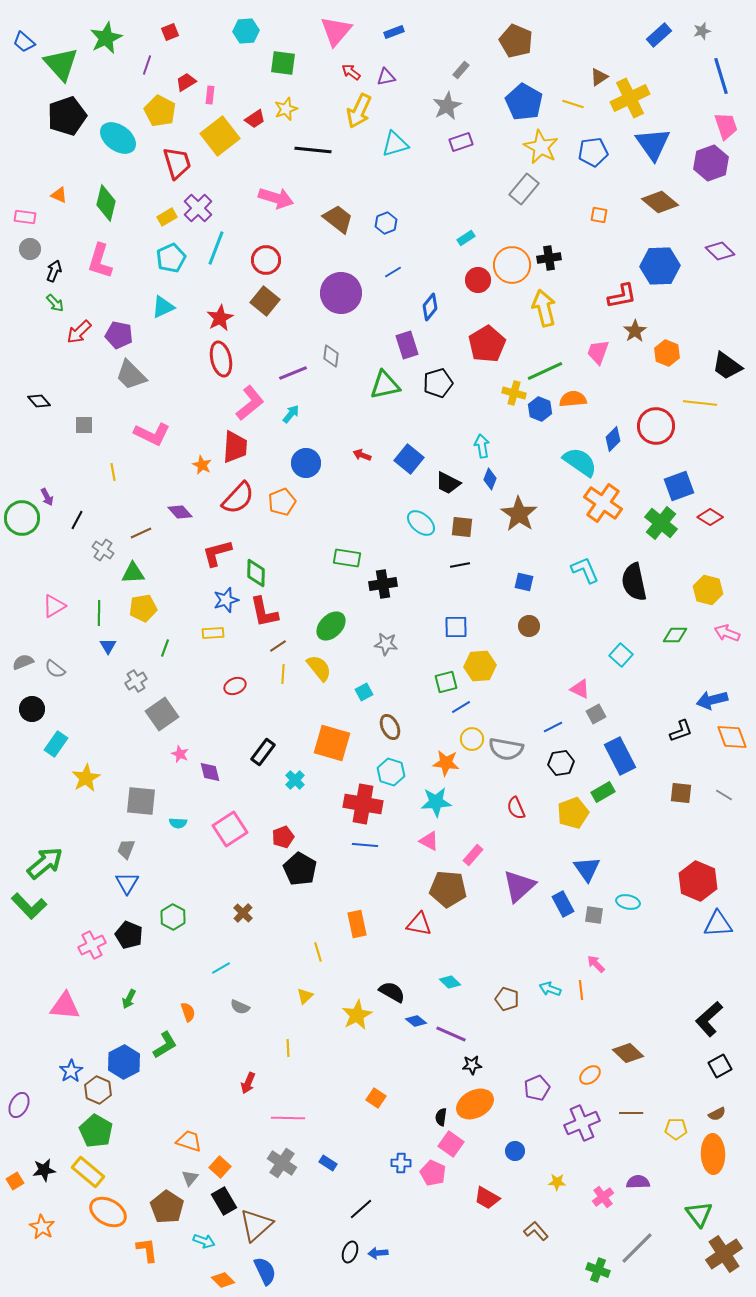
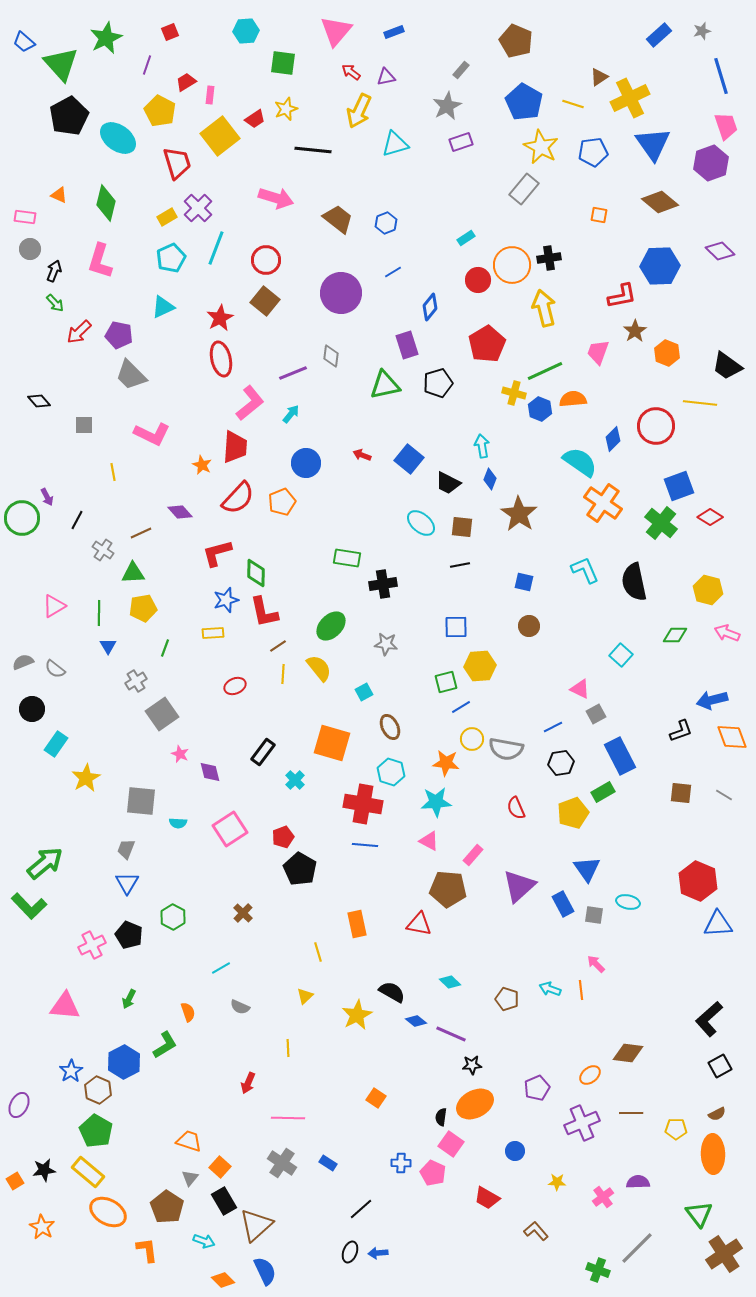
black pentagon at (67, 116): moved 2 px right; rotated 9 degrees counterclockwise
brown diamond at (628, 1053): rotated 36 degrees counterclockwise
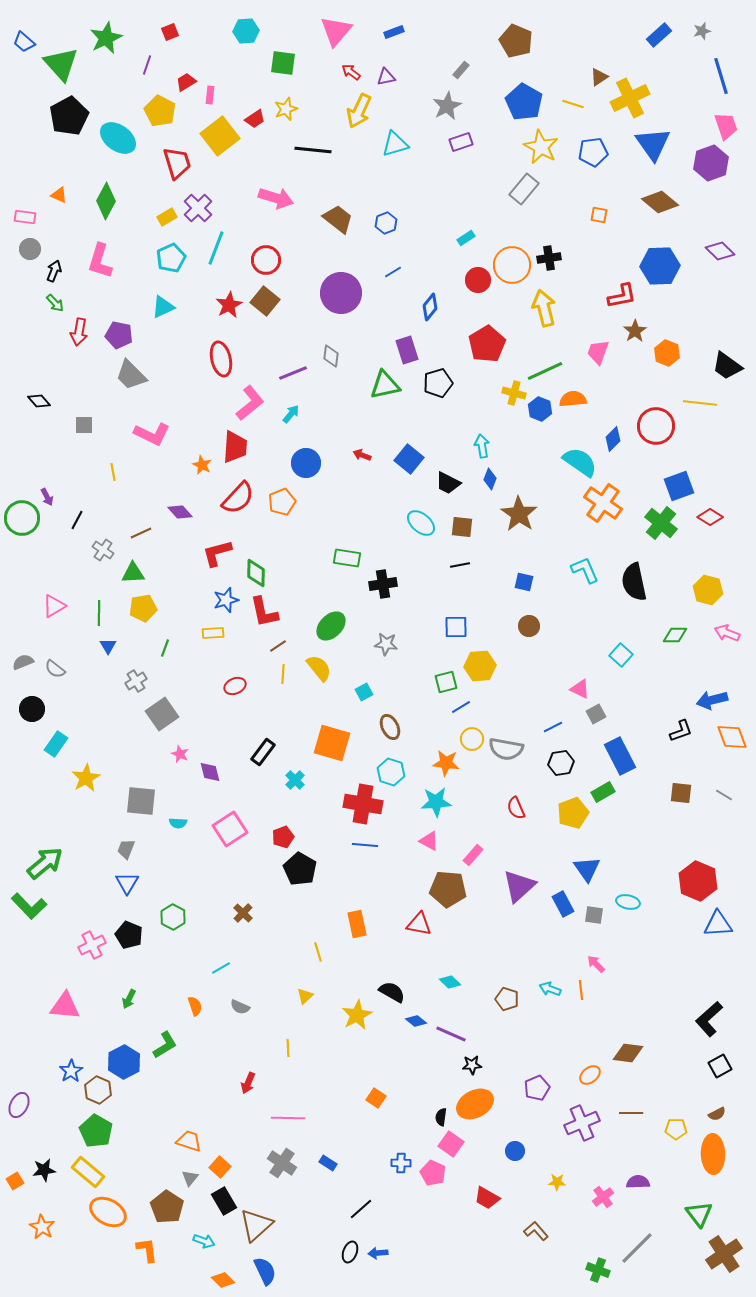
green diamond at (106, 203): moved 2 px up; rotated 15 degrees clockwise
red star at (220, 318): moved 9 px right, 13 px up
red arrow at (79, 332): rotated 36 degrees counterclockwise
purple rectangle at (407, 345): moved 5 px down
orange semicircle at (188, 1012): moved 7 px right, 6 px up
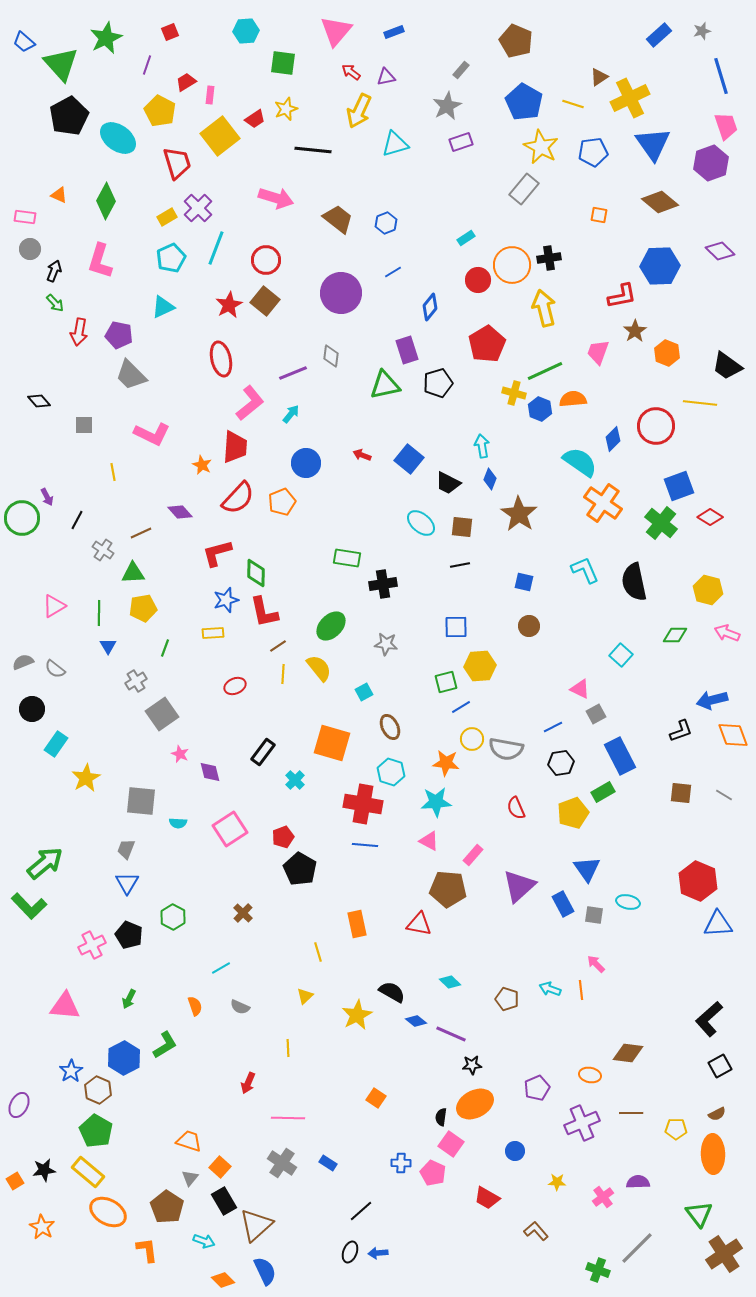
orange diamond at (732, 737): moved 1 px right, 2 px up
blue hexagon at (124, 1062): moved 4 px up
orange ellipse at (590, 1075): rotated 50 degrees clockwise
black line at (361, 1209): moved 2 px down
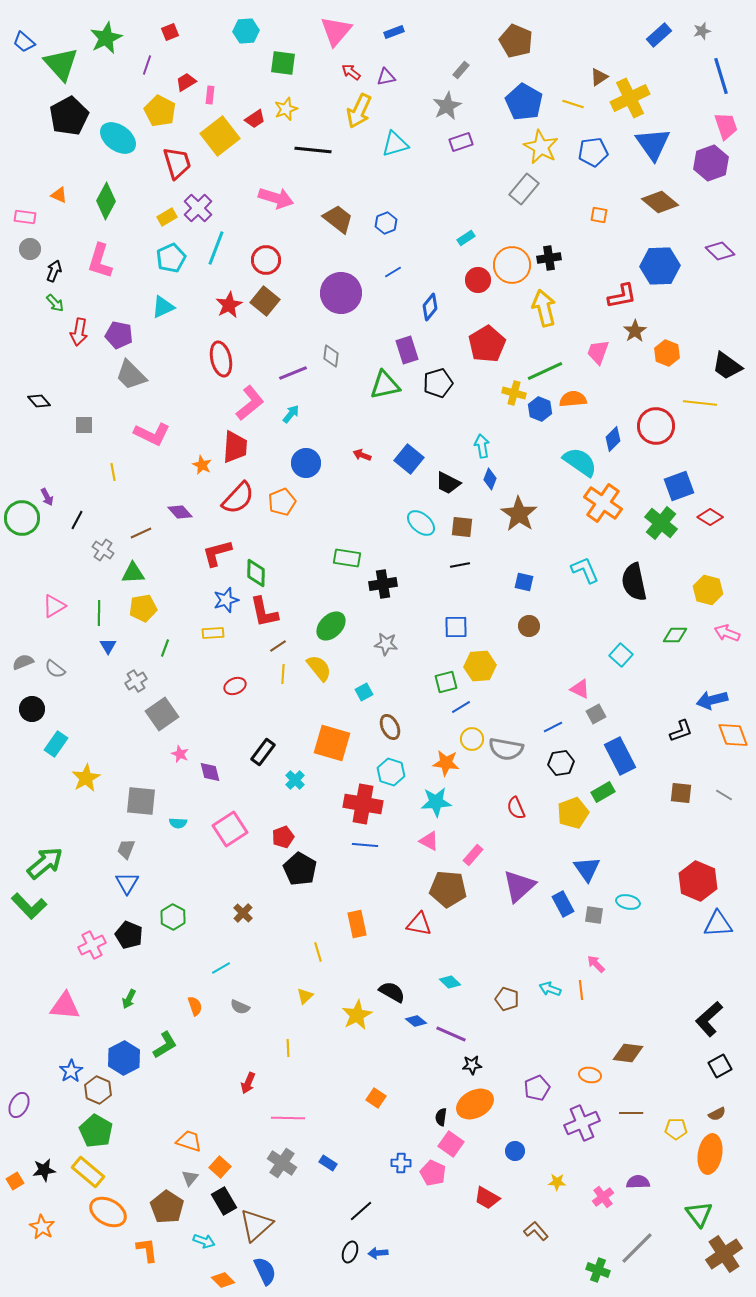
orange ellipse at (713, 1154): moved 3 px left; rotated 12 degrees clockwise
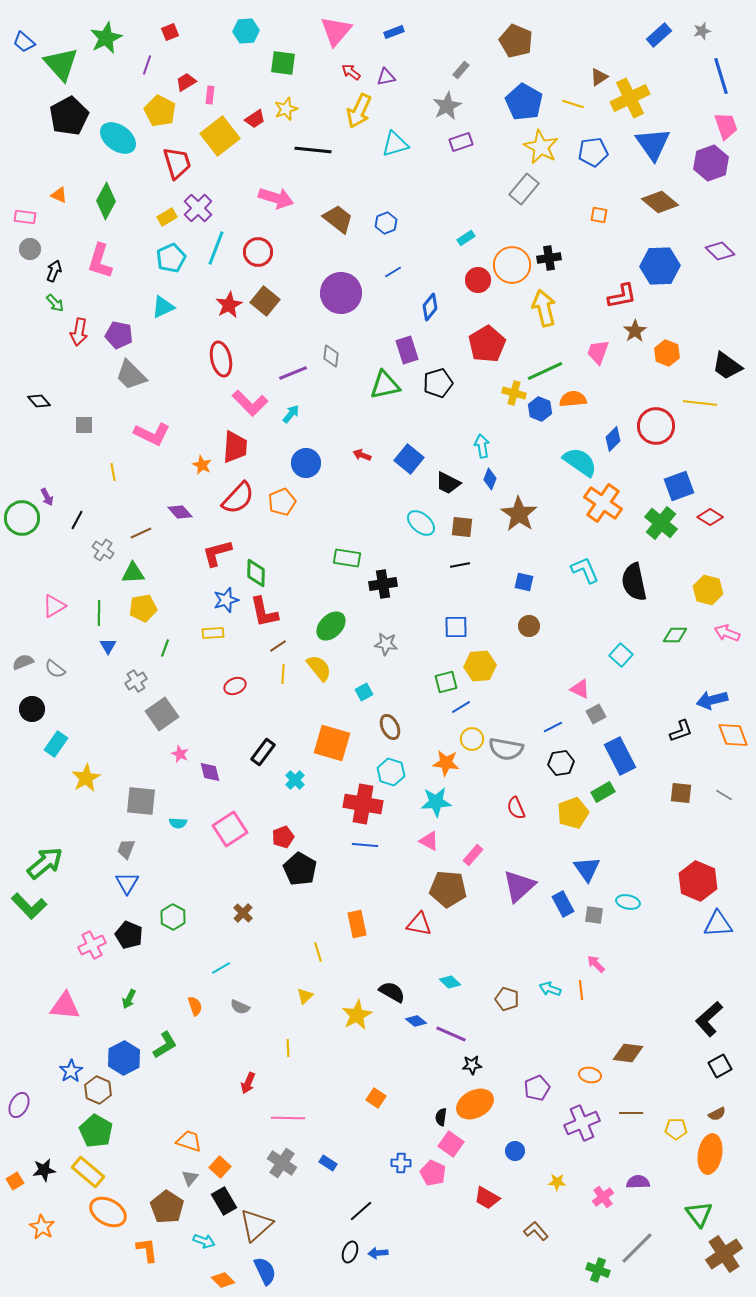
red circle at (266, 260): moved 8 px left, 8 px up
pink L-shape at (250, 403): rotated 84 degrees clockwise
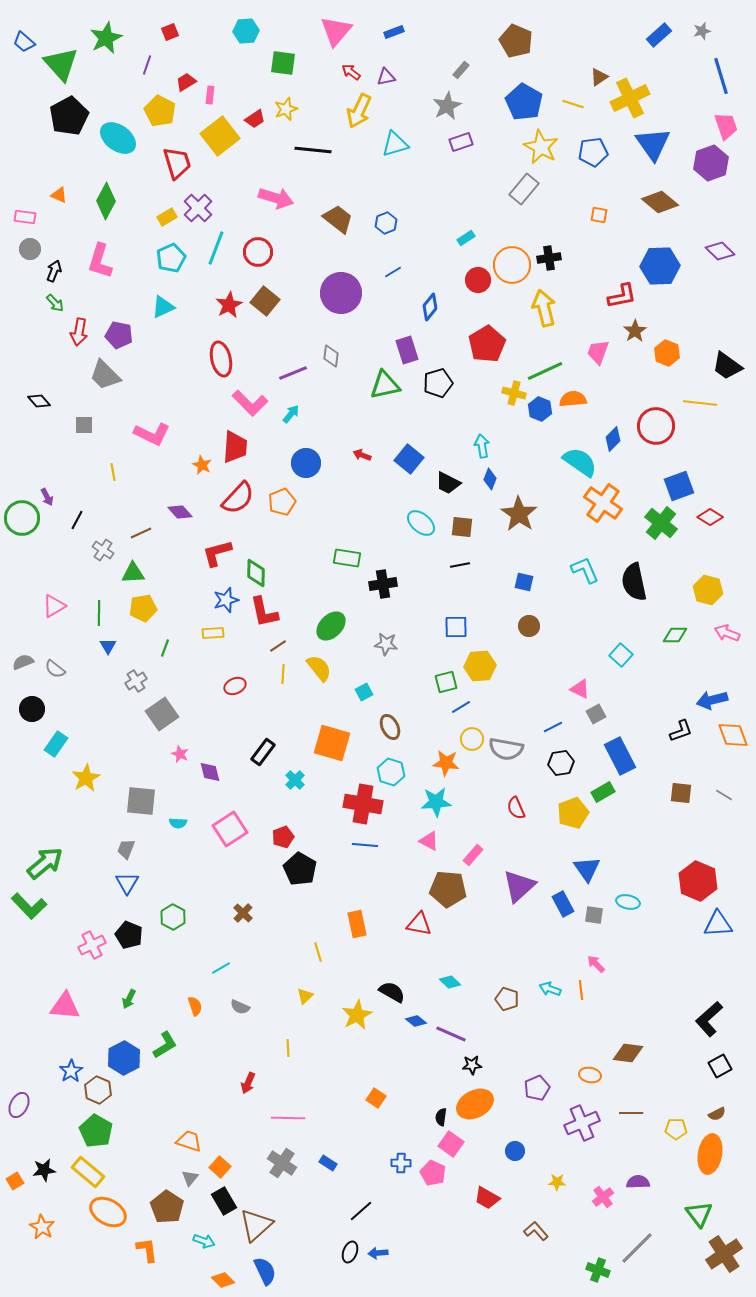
gray trapezoid at (131, 375): moved 26 px left
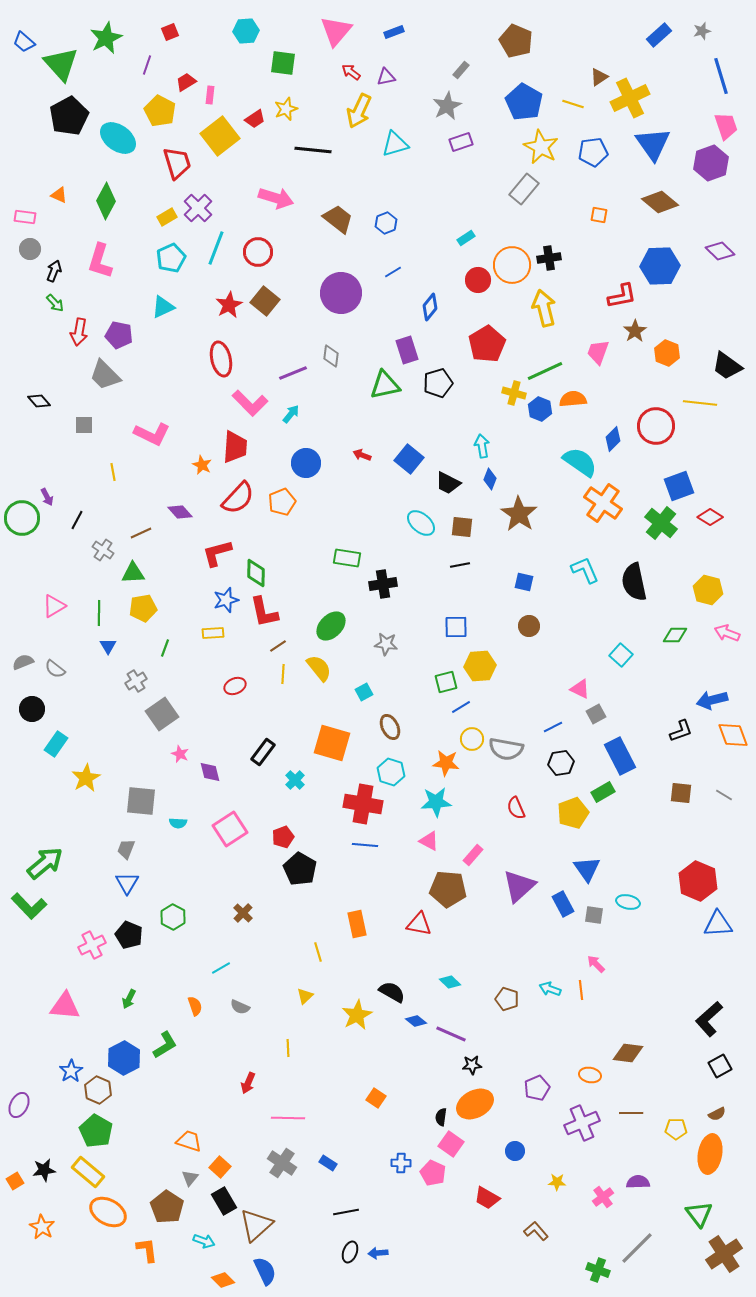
black line at (361, 1211): moved 15 px left, 1 px down; rotated 30 degrees clockwise
